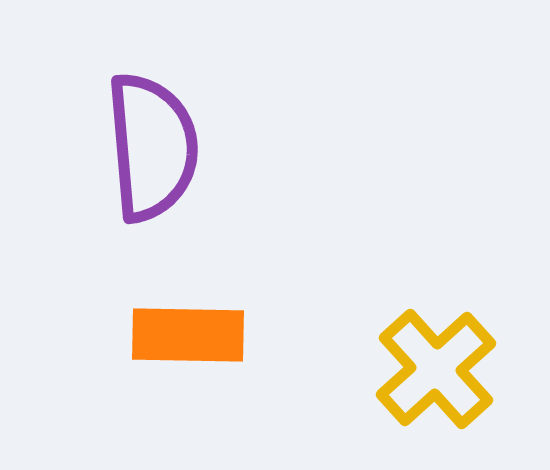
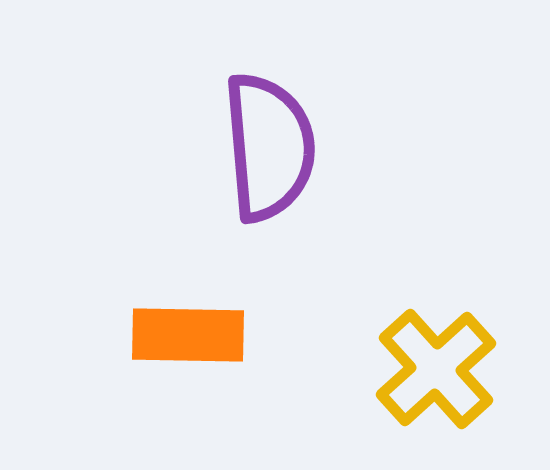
purple semicircle: moved 117 px right
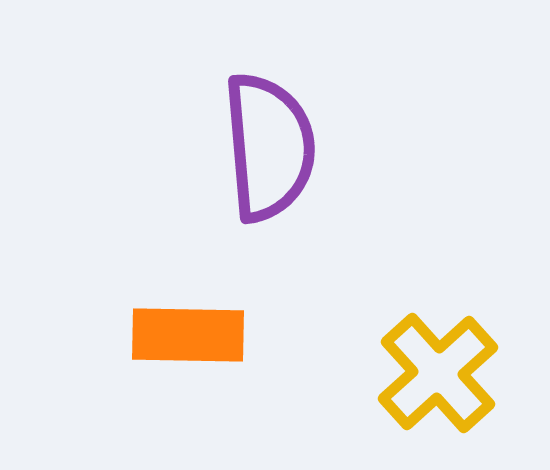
yellow cross: moved 2 px right, 4 px down
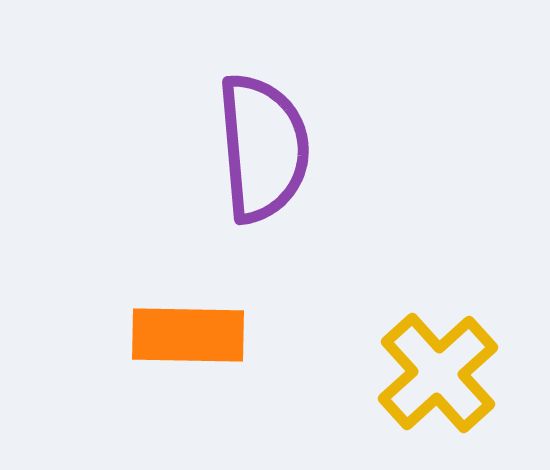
purple semicircle: moved 6 px left, 1 px down
